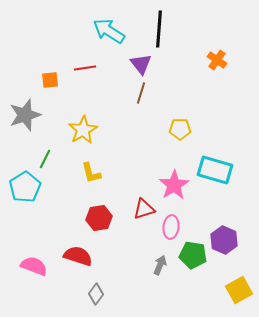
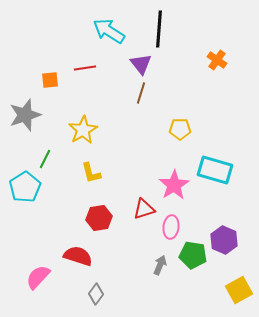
pink semicircle: moved 4 px right, 11 px down; rotated 68 degrees counterclockwise
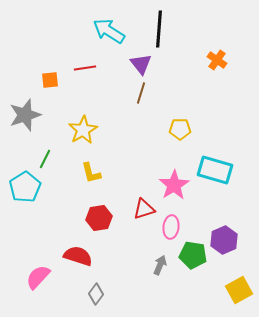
purple hexagon: rotated 12 degrees clockwise
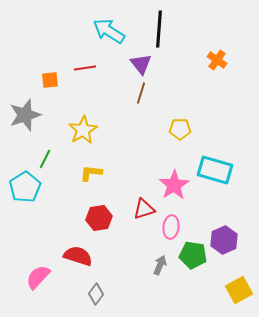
yellow L-shape: rotated 110 degrees clockwise
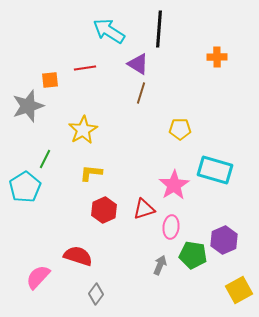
orange cross: moved 3 px up; rotated 36 degrees counterclockwise
purple triangle: moved 3 px left; rotated 20 degrees counterclockwise
gray star: moved 3 px right, 9 px up
red hexagon: moved 5 px right, 8 px up; rotated 15 degrees counterclockwise
